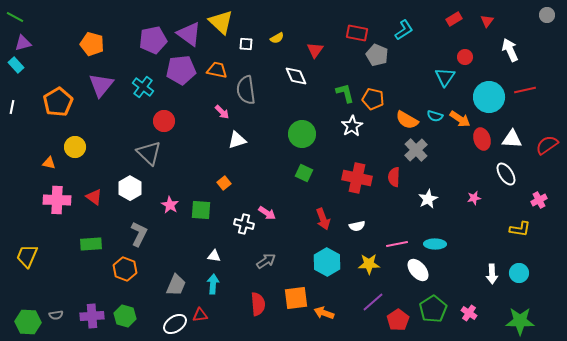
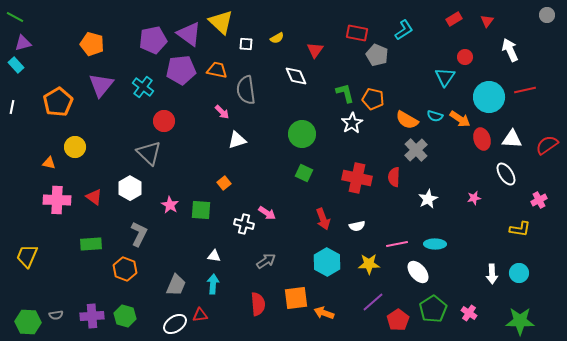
white star at (352, 126): moved 3 px up
white ellipse at (418, 270): moved 2 px down
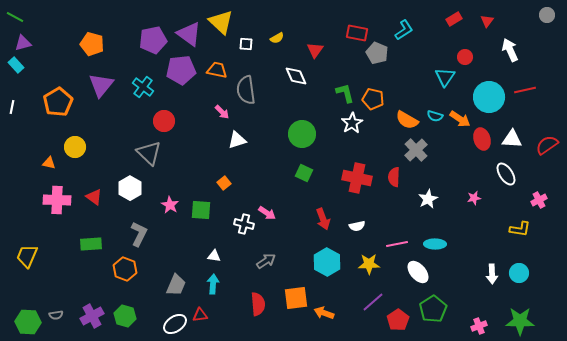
gray pentagon at (377, 55): moved 2 px up
pink cross at (469, 313): moved 10 px right, 13 px down; rotated 35 degrees clockwise
purple cross at (92, 316): rotated 25 degrees counterclockwise
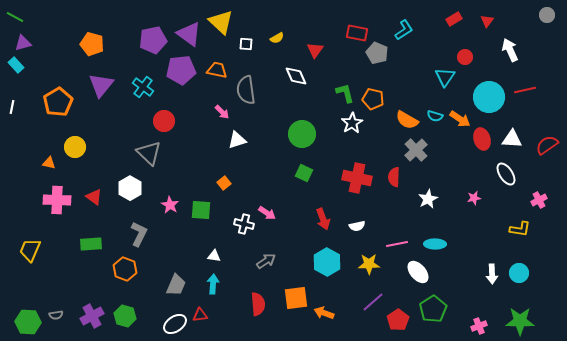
yellow trapezoid at (27, 256): moved 3 px right, 6 px up
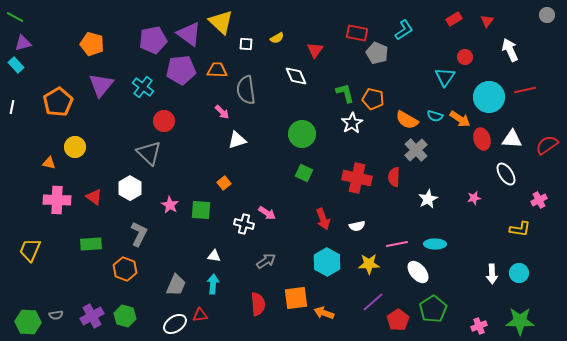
orange trapezoid at (217, 70): rotated 10 degrees counterclockwise
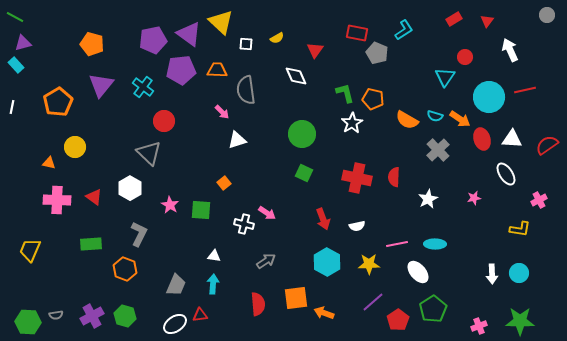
gray cross at (416, 150): moved 22 px right
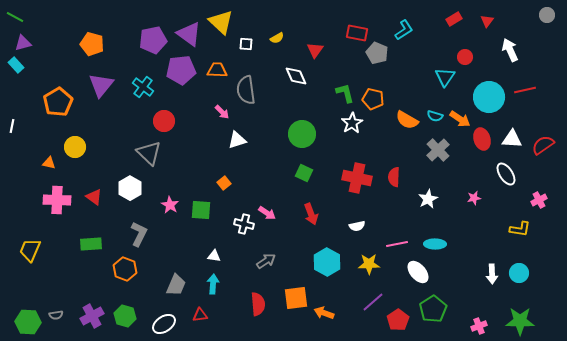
white line at (12, 107): moved 19 px down
red semicircle at (547, 145): moved 4 px left
red arrow at (323, 219): moved 12 px left, 5 px up
white ellipse at (175, 324): moved 11 px left
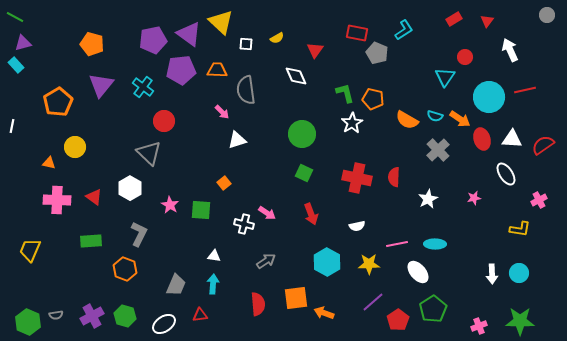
green rectangle at (91, 244): moved 3 px up
green hexagon at (28, 322): rotated 20 degrees clockwise
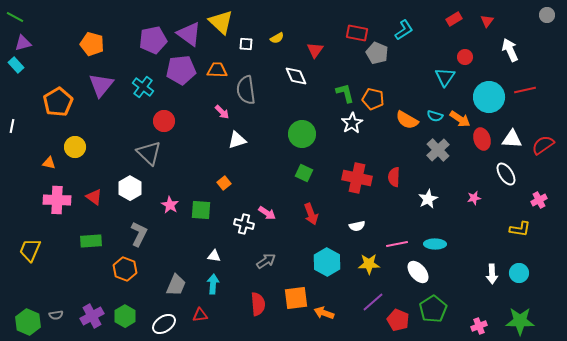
green hexagon at (125, 316): rotated 15 degrees clockwise
red pentagon at (398, 320): rotated 15 degrees counterclockwise
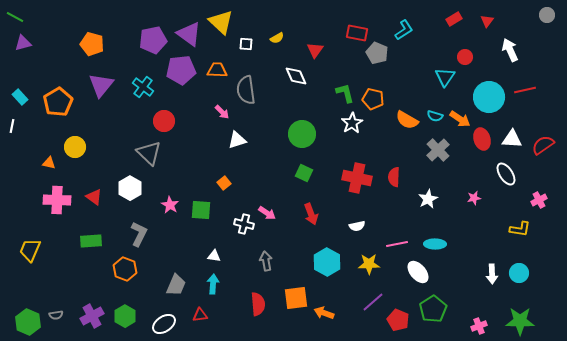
cyan rectangle at (16, 65): moved 4 px right, 32 px down
gray arrow at (266, 261): rotated 66 degrees counterclockwise
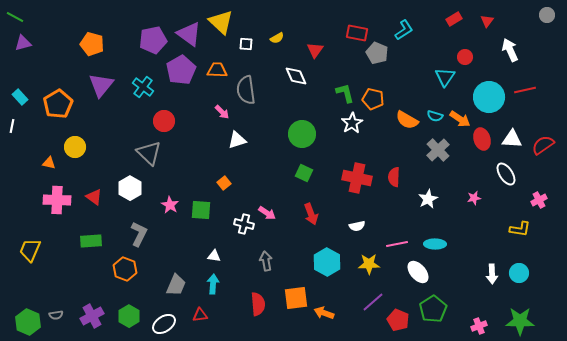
purple pentagon at (181, 70): rotated 24 degrees counterclockwise
orange pentagon at (58, 102): moved 2 px down
green hexagon at (125, 316): moved 4 px right
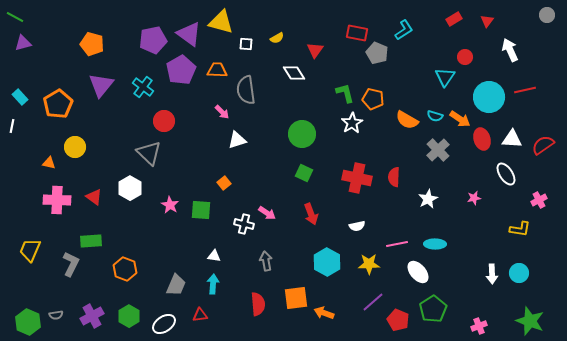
yellow triangle at (221, 22): rotated 28 degrees counterclockwise
white diamond at (296, 76): moved 2 px left, 3 px up; rotated 10 degrees counterclockwise
gray L-shape at (139, 234): moved 68 px left, 30 px down
green star at (520, 321): moved 10 px right; rotated 20 degrees clockwise
